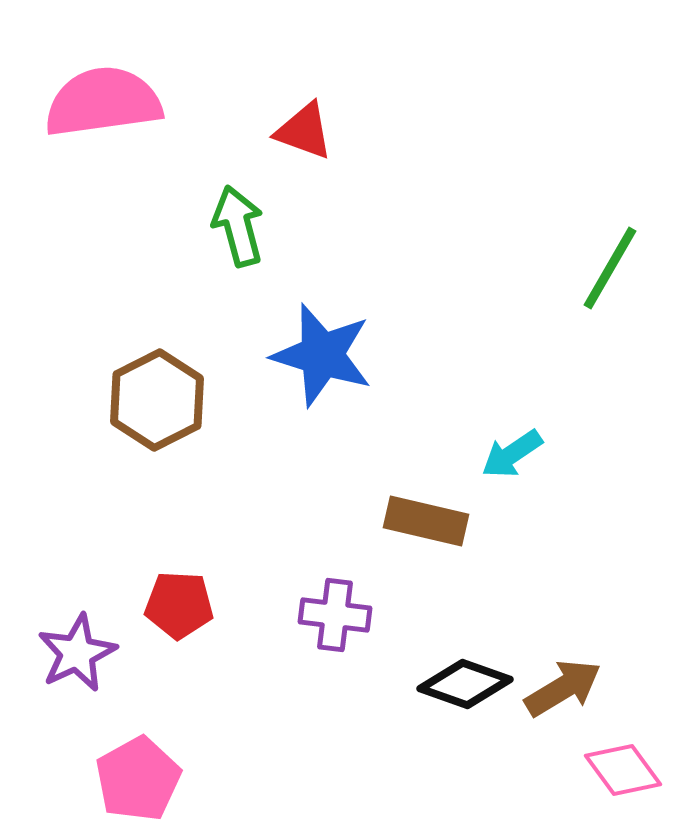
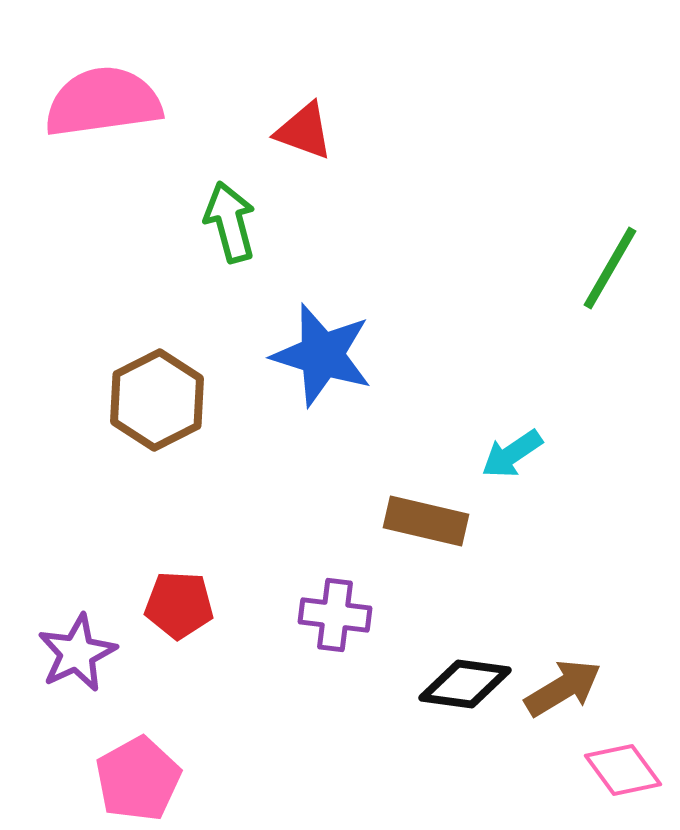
green arrow: moved 8 px left, 4 px up
black diamond: rotated 12 degrees counterclockwise
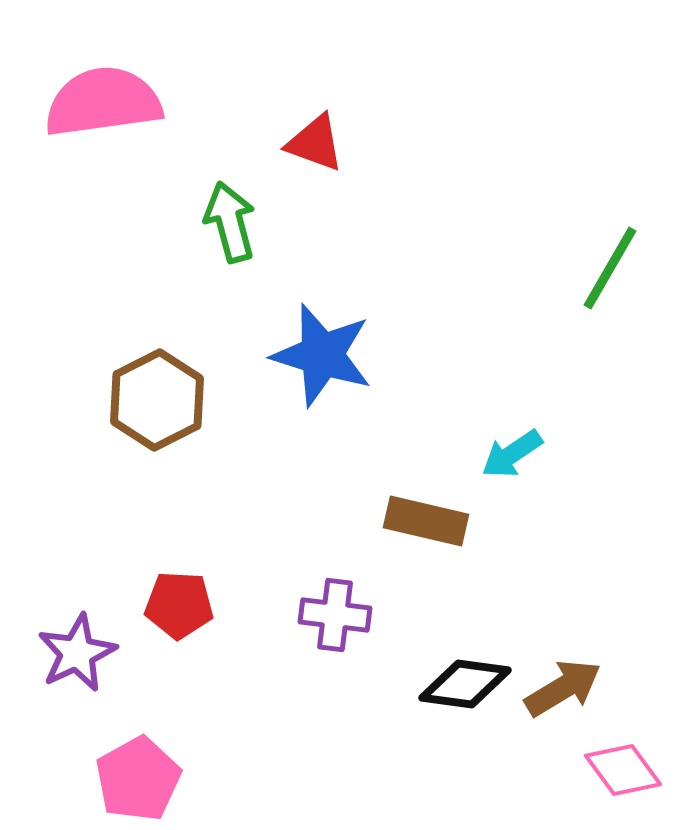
red triangle: moved 11 px right, 12 px down
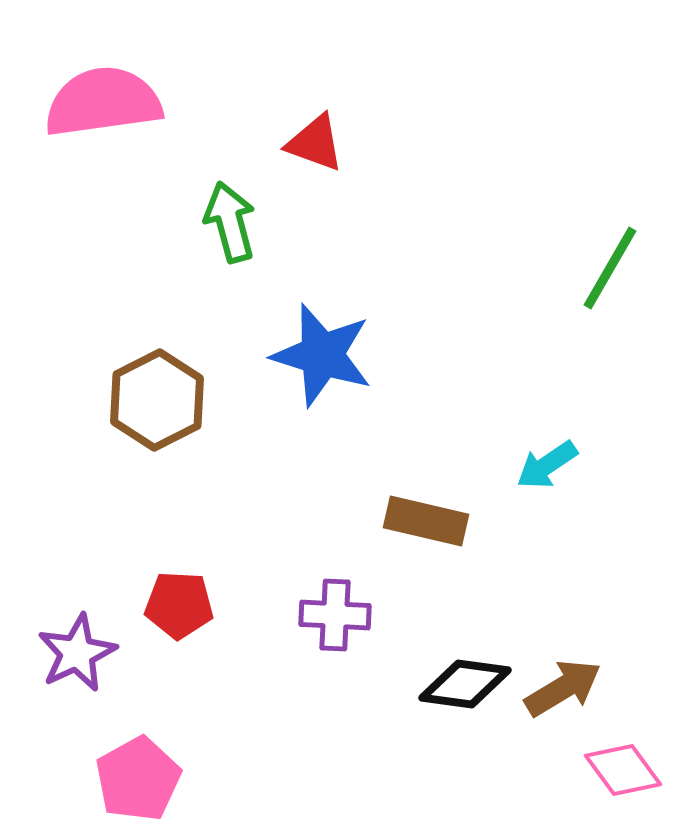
cyan arrow: moved 35 px right, 11 px down
purple cross: rotated 4 degrees counterclockwise
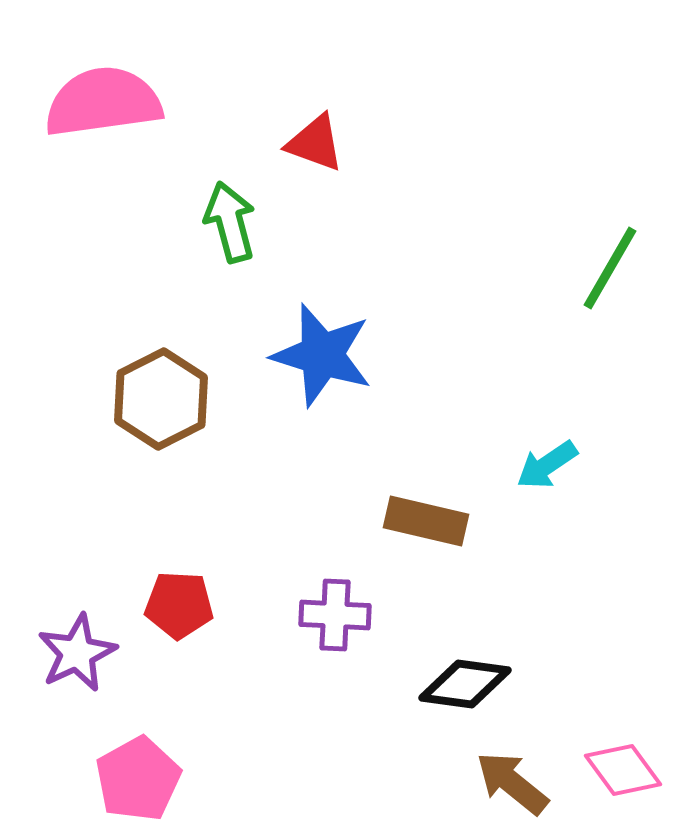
brown hexagon: moved 4 px right, 1 px up
brown arrow: moved 51 px left, 95 px down; rotated 110 degrees counterclockwise
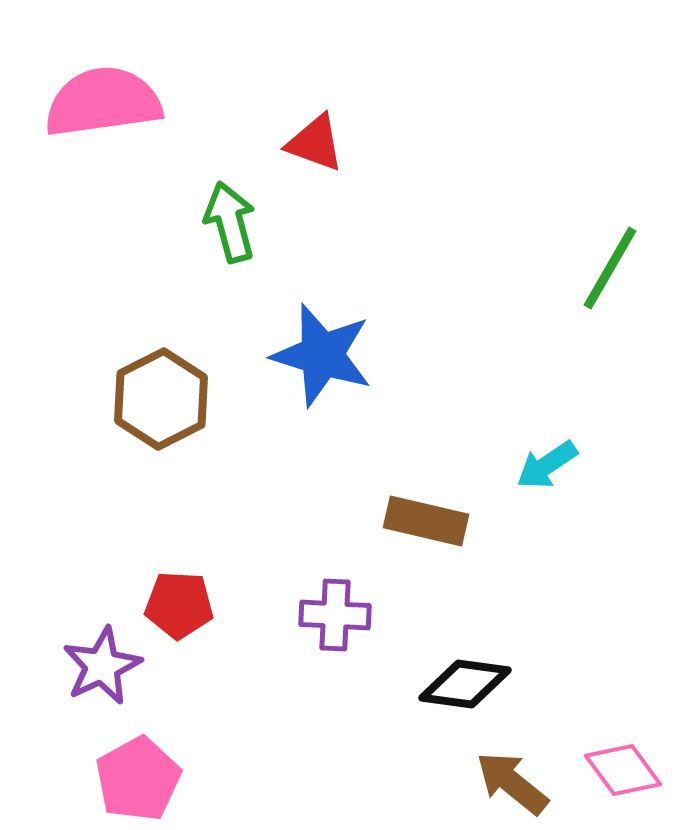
purple star: moved 25 px right, 13 px down
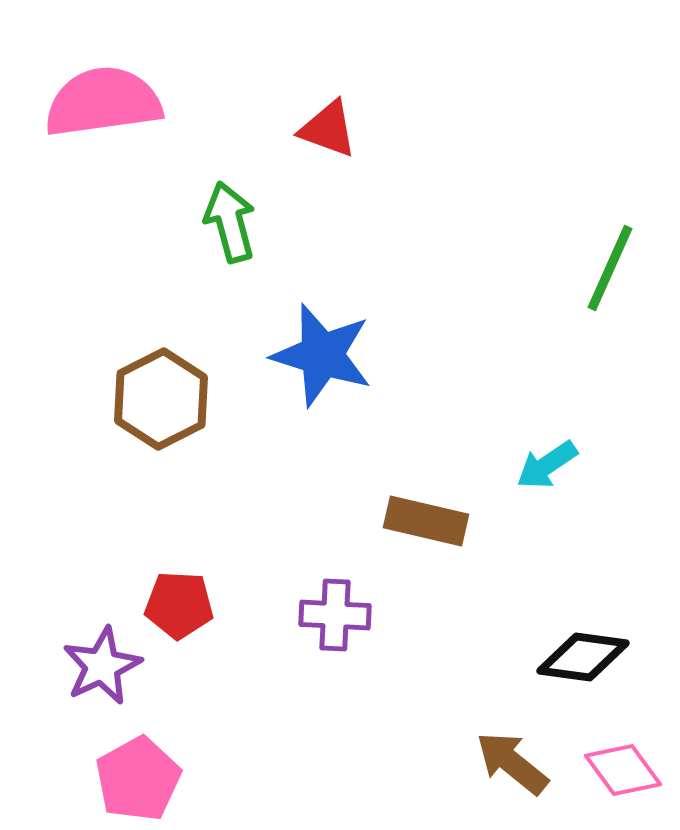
red triangle: moved 13 px right, 14 px up
green line: rotated 6 degrees counterclockwise
black diamond: moved 118 px right, 27 px up
brown arrow: moved 20 px up
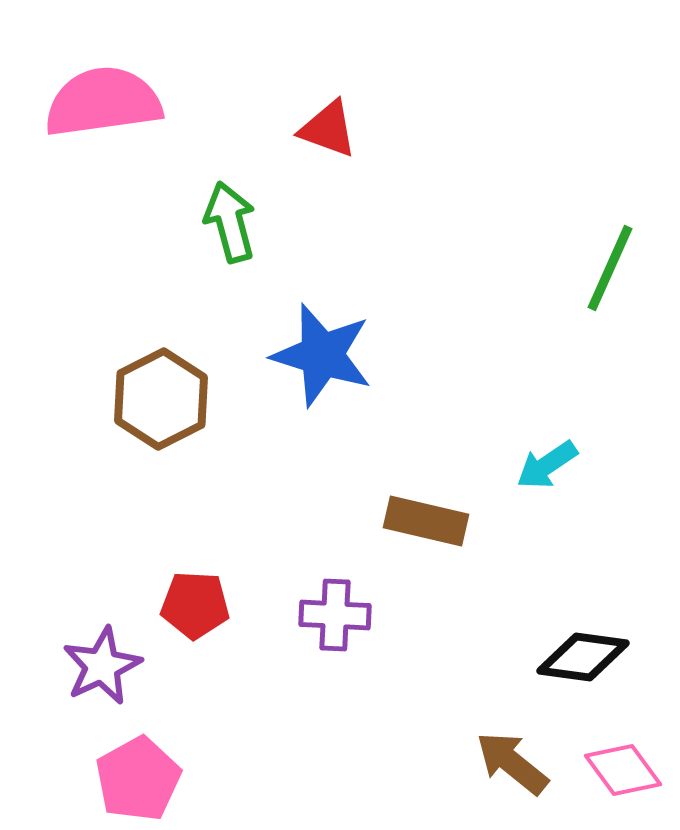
red pentagon: moved 16 px right
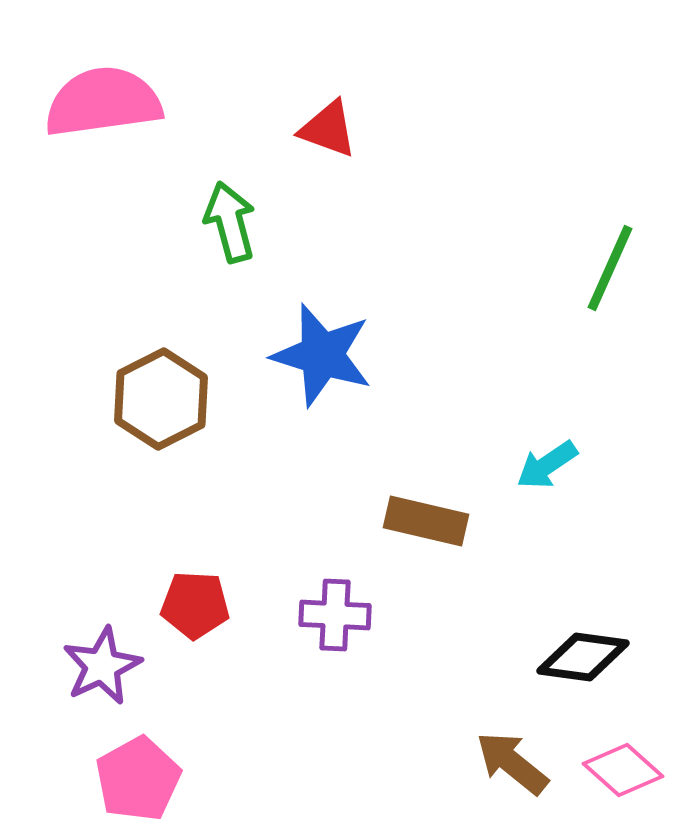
pink diamond: rotated 12 degrees counterclockwise
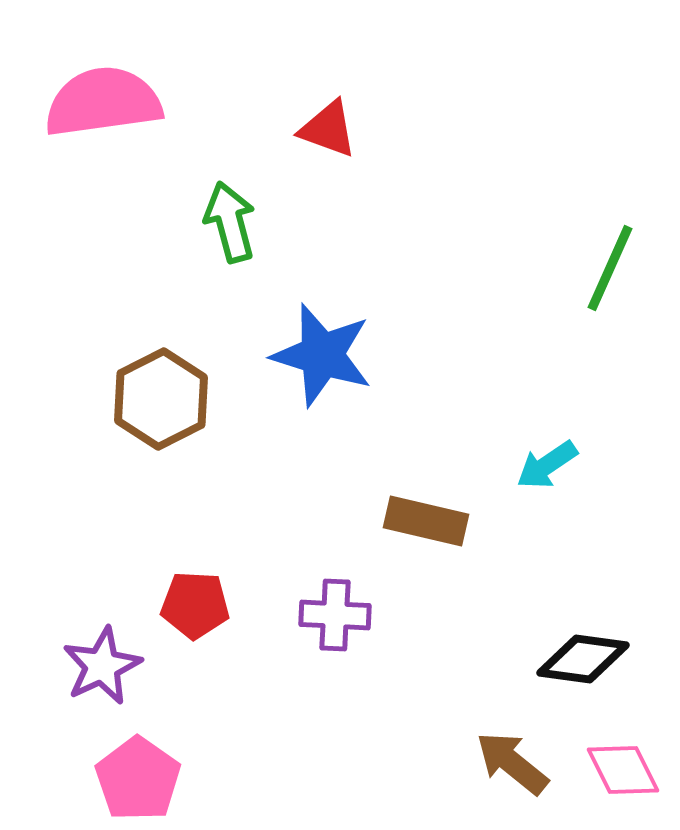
black diamond: moved 2 px down
pink diamond: rotated 22 degrees clockwise
pink pentagon: rotated 8 degrees counterclockwise
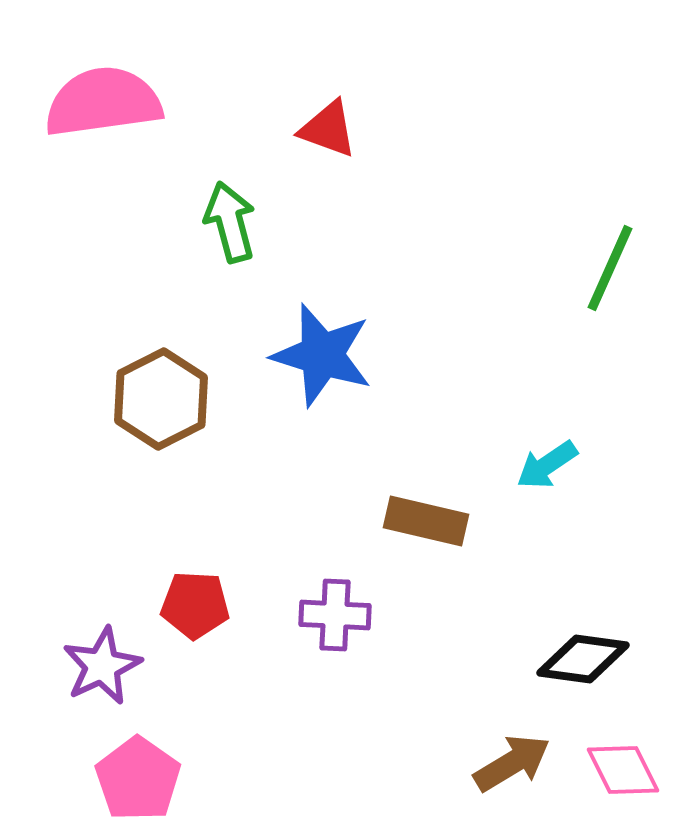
brown arrow: rotated 110 degrees clockwise
